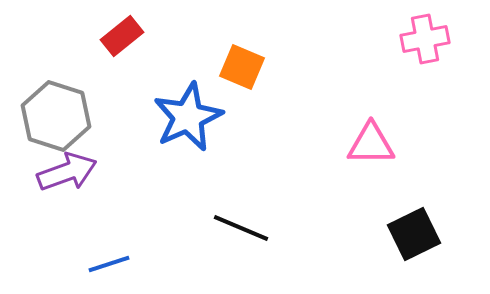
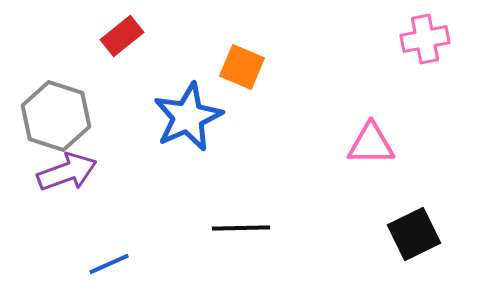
black line: rotated 24 degrees counterclockwise
blue line: rotated 6 degrees counterclockwise
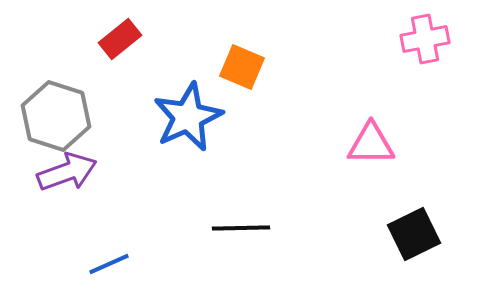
red rectangle: moved 2 px left, 3 px down
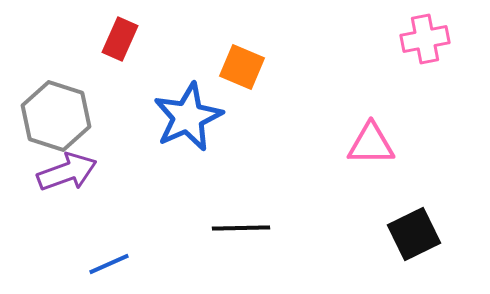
red rectangle: rotated 27 degrees counterclockwise
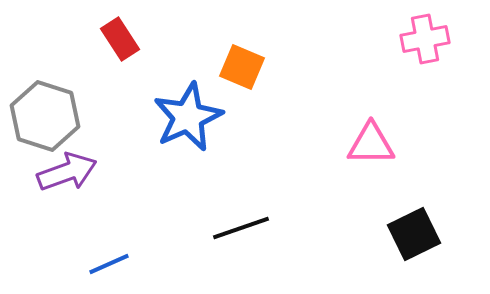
red rectangle: rotated 57 degrees counterclockwise
gray hexagon: moved 11 px left
black line: rotated 18 degrees counterclockwise
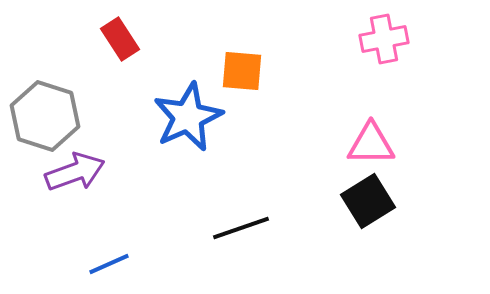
pink cross: moved 41 px left
orange square: moved 4 px down; rotated 18 degrees counterclockwise
purple arrow: moved 8 px right
black square: moved 46 px left, 33 px up; rotated 6 degrees counterclockwise
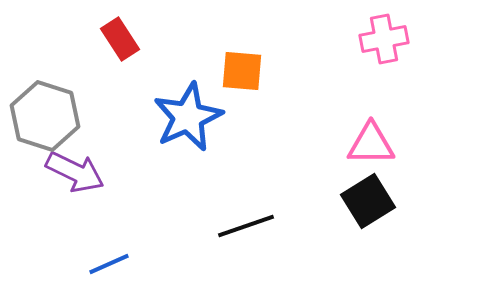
purple arrow: rotated 46 degrees clockwise
black line: moved 5 px right, 2 px up
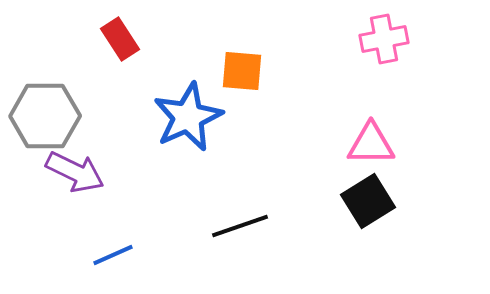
gray hexagon: rotated 18 degrees counterclockwise
black line: moved 6 px left
blue line: moved 4 px right, 9 px up
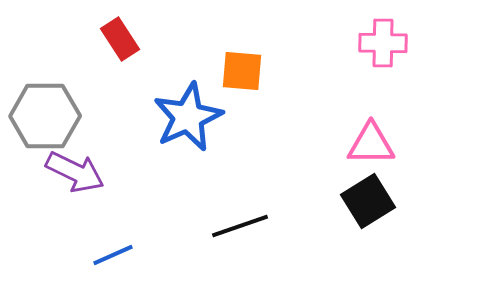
pink cross: moved 1 px left, 4 px down; rotated 12 degrees clockwise
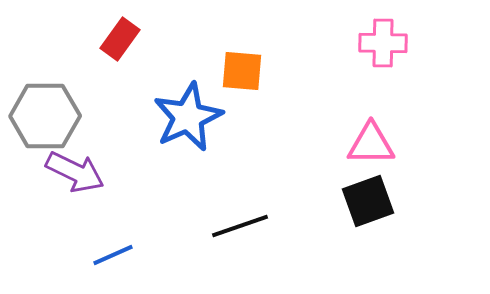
red rectangle: rotated 69 degrees clockwise
black square: rotated 12 degrees clockwise
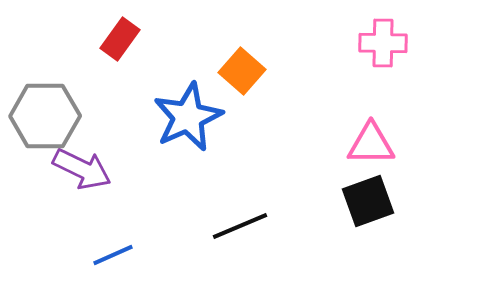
orange square: rotated 36 degrees clockwise
purple arrow: moved 7 px right, 3 px up
black line: rotated 4 degrees counterclockwise
